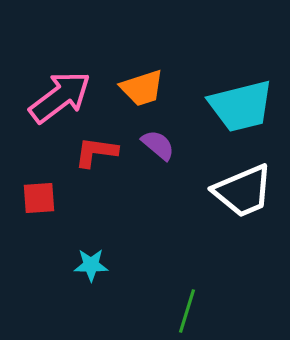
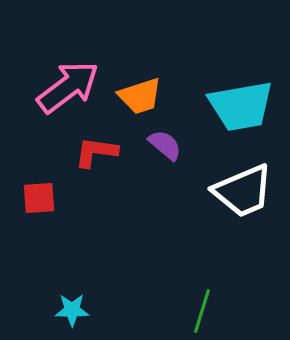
orange trapezoid: moved 2 px left, 8 px down
pink arrow: moved 8 px right, 10 px up
cyan trapezoid: rotated 4 degrees clockwise
purple semicircle: moved 7 px right
cyan star: moved 19 px left, 45 px down
green line: moved 15 px right
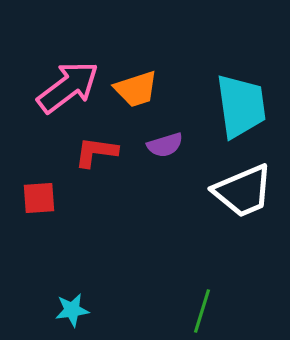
orange trapezoid: moved 4 px left, 7 px up
cyan trapezoid: rotated 88 degrees counterclockwise
purple semicircle: rotated 123 degrees clockwise
cyan star: rotated 8 degrees counterclockwise
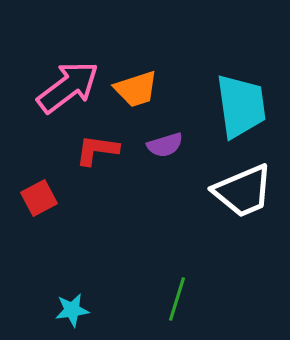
red L-shape: moved 1 px right, 2 px up
red square: rotated 24 degrees counterclockwise
green line: moved 25 px left, 12 px up
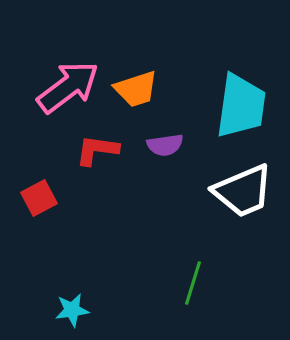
cyan trapezoid: rotated 16 degrees clockwise
purple semicircle: rotated 9 degrees clockwise
green line: moved 16 px right, 16 px up
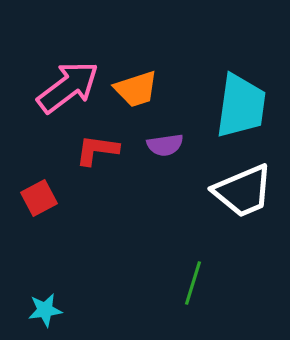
cyan star: moved 27 px left
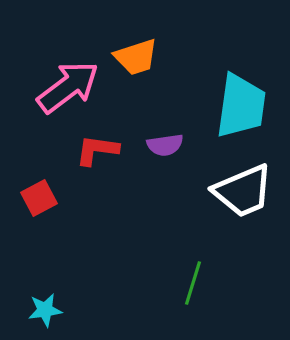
orange trapezoid: moved 32 px up
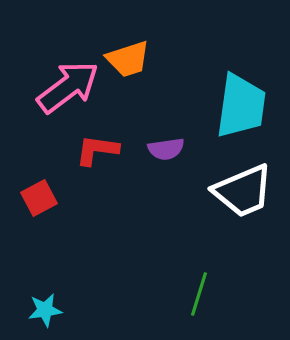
orange trapezoid: moved 8 px left, 2 px down
purple semicircle: moved 1 px right, 4 px down
green line: moved 6 px right, 11 px down
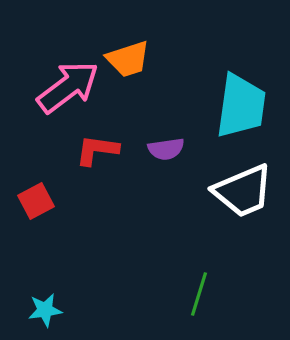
red square: moved 3 px left, 3 px down
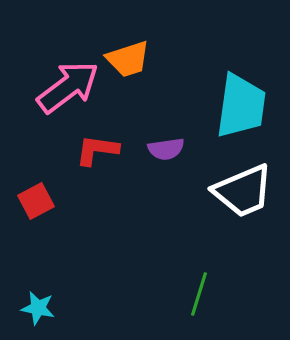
cyan star: moved 7 px left, 2 px up; rotated 20 degrees clockwise
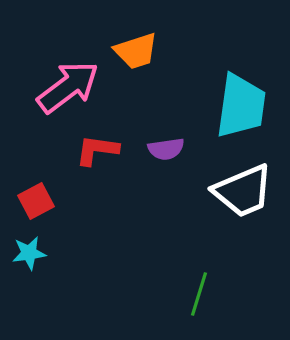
orange trapezoid: moved 8 px right, 8 px up
cyan star: moved 9 px left, 55 px up; rotated 20 degrees counterclockwise
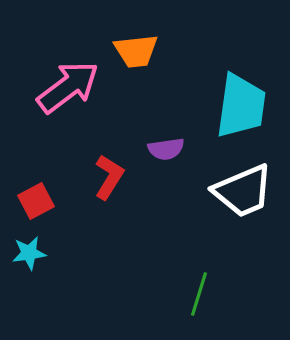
orange trapezoid: rotated 12 degrees clockwise
red L-shape: moved 12 px right, 27 px down; rotated 114 degrees clockwise
